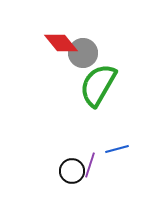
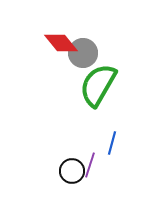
blue line: moved 5 px left, 6 px up; rotated 60 degrees counterclockwise
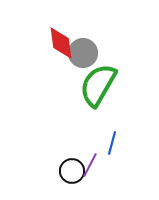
red diamond: rotated 32 degrees clockwise
purple line: rotated 10 degrees clockwise
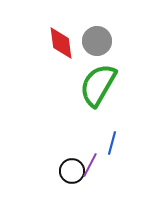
gray circle: moved 14 px right, 12 px up
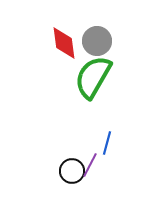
red diamond: moved 3 px right
green semicircle: moved 5 px left, 8 px up
blue line: moved 5 px left
